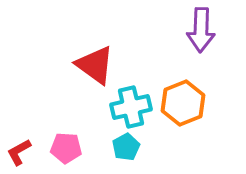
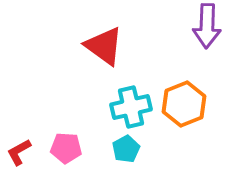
purple arrow: moved 6 px right, 4 px up
red triangle: moved 9 px right, 19 px up
orange hexagon: moved 1 px right, 1 px down
cyan pentagon: moved 2 px down
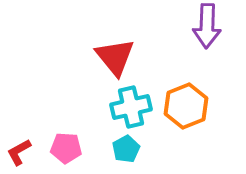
red triangle: moved 11 px right, 11 px down; rotated 15 degrees clockwise
orange hexagon: moved 2 px right, 2 px down
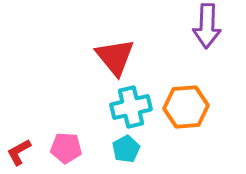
orange hexagon: moved 1 px down; rotated 18 degrees clockwise
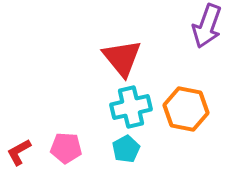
purple arrow: rotated 18 degrees clockwise
red triangle: moved 7 px right, 1 px down
orange hexagon: moved 2 px down; rotated 15 degrees clockwise
